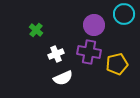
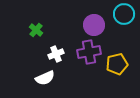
purple cross: rotated 20 degrees counterclockwise
white semicircle: moved 18 px left
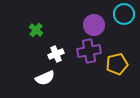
purple cross: moved 1 px up
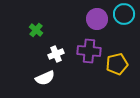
purple circle: moved 3 px right, 6 px up
purple cross: rotated 15 degrees clockwise
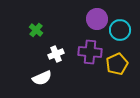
cyan circle: moved 4 px left, 16 px down
purple cross: moved 1 px right, 1 px down
yellow pentagon: rotated 10 degrees counterclockwise
white semicircle: moved 3 px left
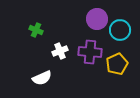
green cross: rotated 16 degrees counterclockwise
white cross: moved 4 px right, 3 px up
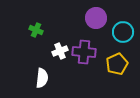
purple circle: moved 1 px left, 1 px up
cyan circle: moved 3 px right, 2 px down
purple cross: moved 6 px left
white semicircle: rotated 60 degrees counterclockwise
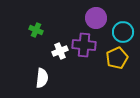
purple cross: moved 7 px up
yellow pentagon: moved 6 px up
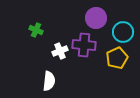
white semicircle: moved 7 px right, 3 px down
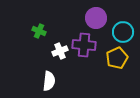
green cross: moved 3 px right, 1 px down
